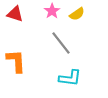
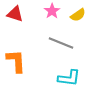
yellow semicircle: moved 1 px right, 1 px down
gray line: rotated 30 degrees counterclockwise
cyan L-shape: moved 1 px left
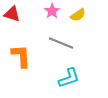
red triangle: moved 3 px left
orange L-shape: moved 5 px right, 5 px up
cyan L-shape: rotated 25 degrees counterclockwise
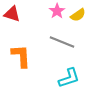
pink star: moved 5 px right
gray line: moved 1 px right, 1 px up
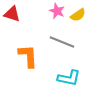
pink star: rotated 14 degrees counterclockwise
orange L-shape: moved 7 px right
cyan L-shape: rotated 30 degrees clockwise
